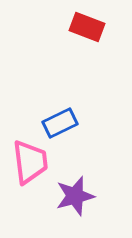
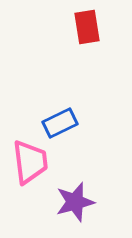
red rectangle: rotated 60 degrees clockwise
purple star: moved 6 px down
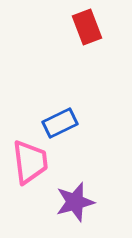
red rectangle: rotated 12 degrees counterclockwise
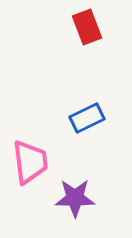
blue rectangle: moved 27 px right, 5 px up
purple star: moved 4 px up; rotated 15 degrees clockwise
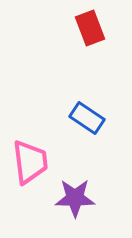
red rectangle: moved 3 px right, 1 px down
blue rectangle: rotated 60 degrees clockwise
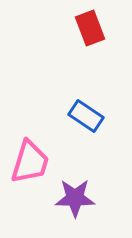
blue rectangle: moved 1 px left, 2 px up
pink trapezoid: rotated 24 degrees clockwise
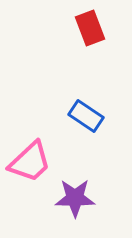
pink trapezoid: rotated 30 degrees clockwise
